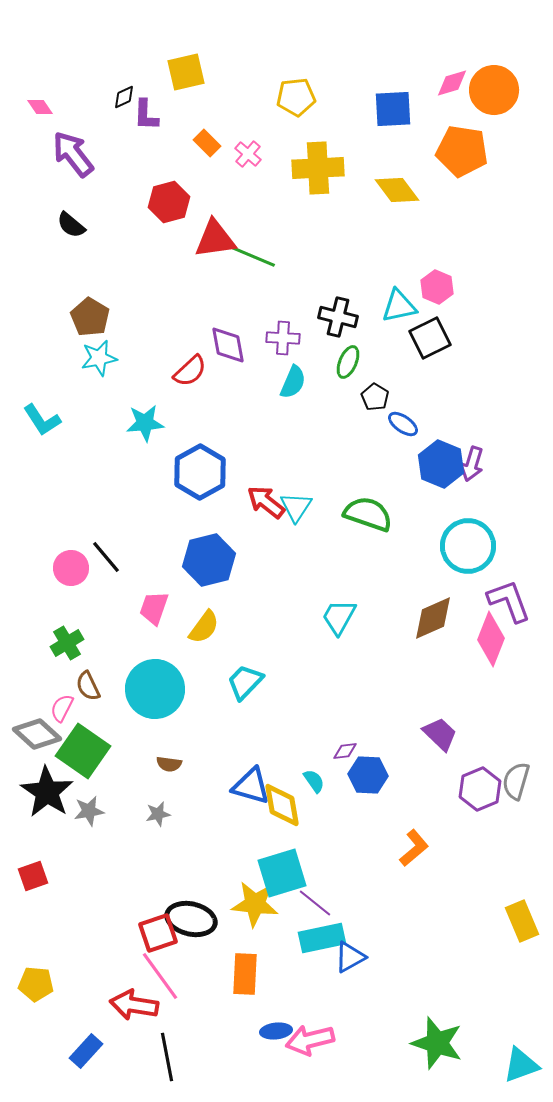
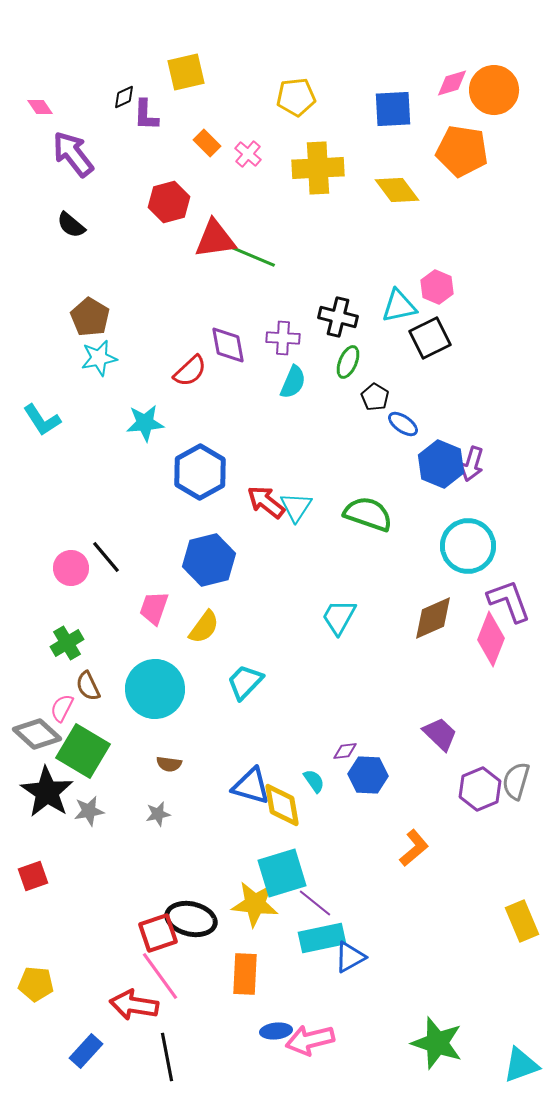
green square at (83, 751): rotated 4 degrees counterclockwise
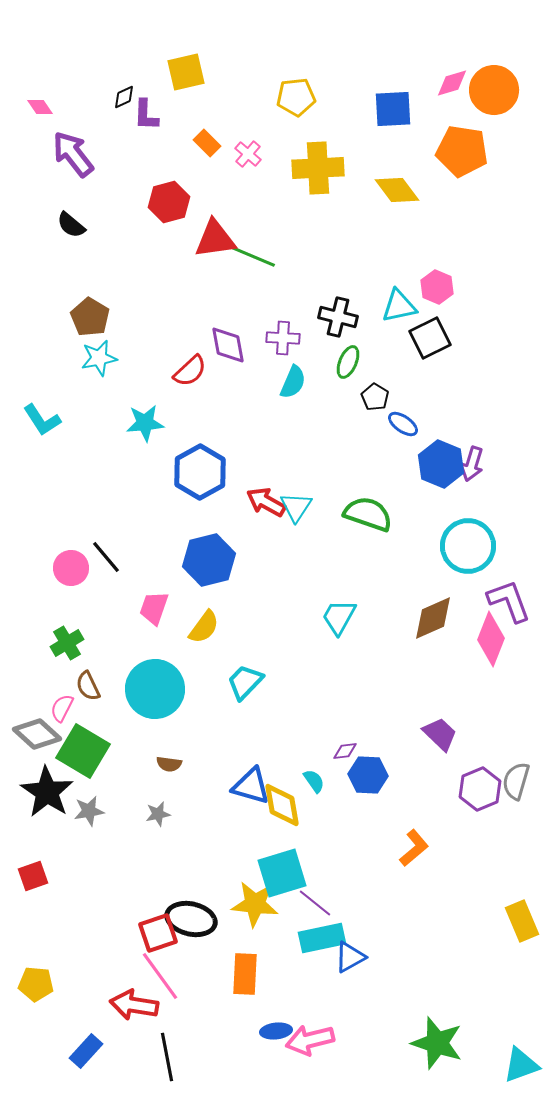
red arrow at (266, 502): rotated 9 degrees counterclockwise
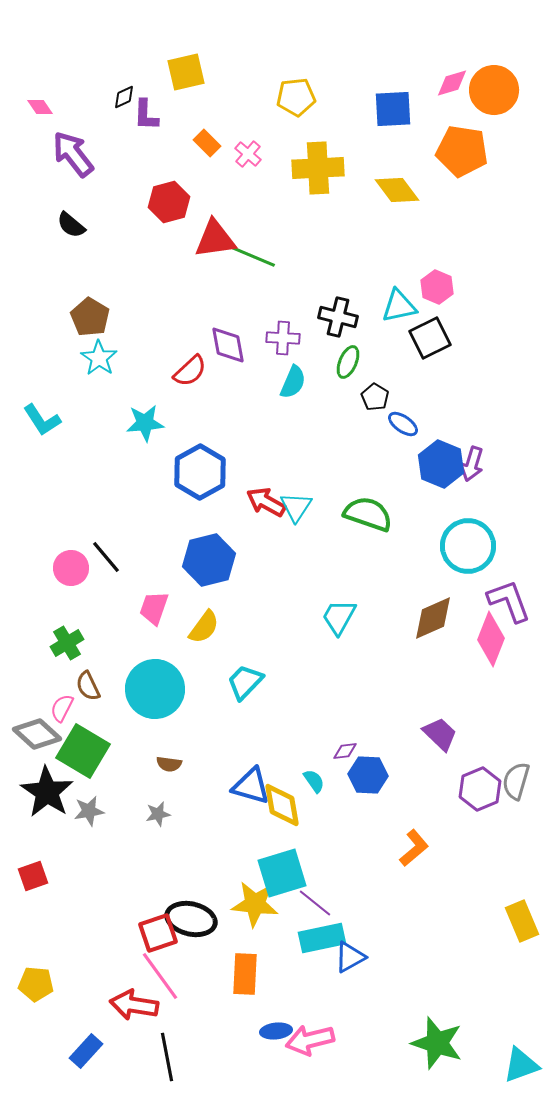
cyan star at (99, 358): rotated 27 degrees counterclockwise
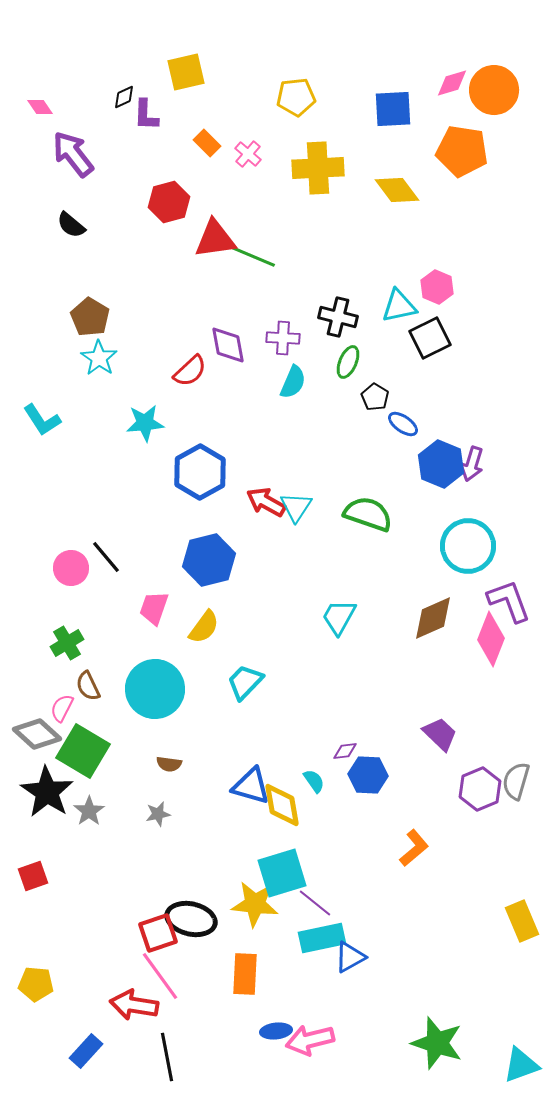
gray star at (89, 811): rotated 24 degrees counterclockwise
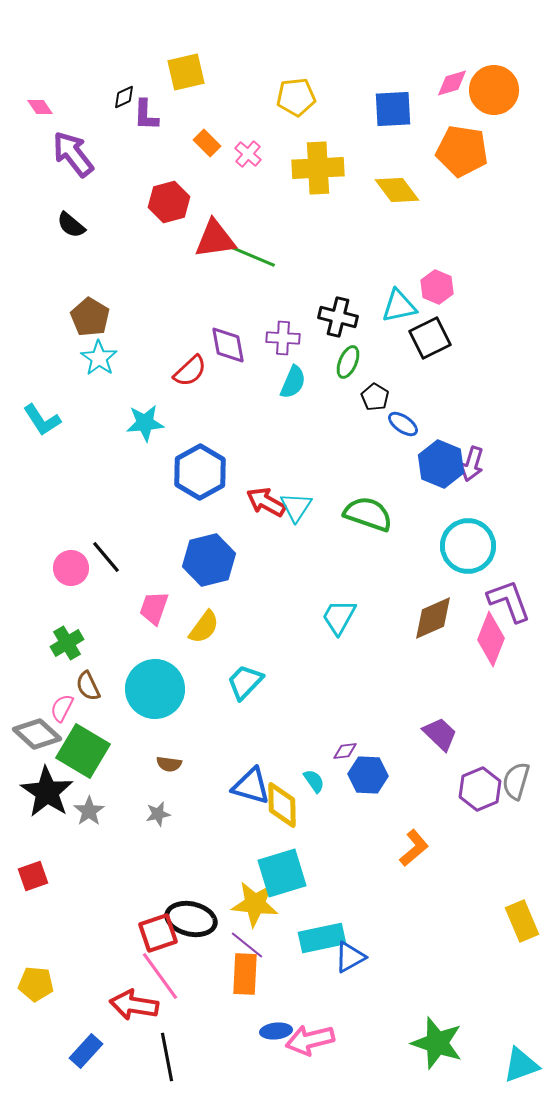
yellow diamond at (282, 805): rotated 9 degrees clockwise
purple line at (315, 903): moved 68 px left, 42 px down
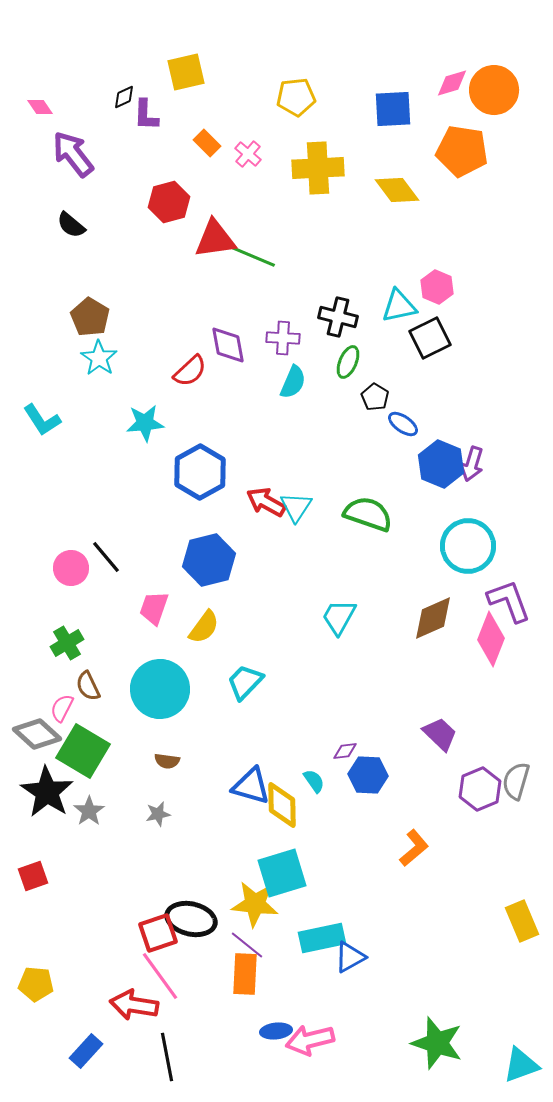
cyan circle at (155, 689): moved 5 px right
brown semicircle at (169, 764): moved 2 px left, 3 px up
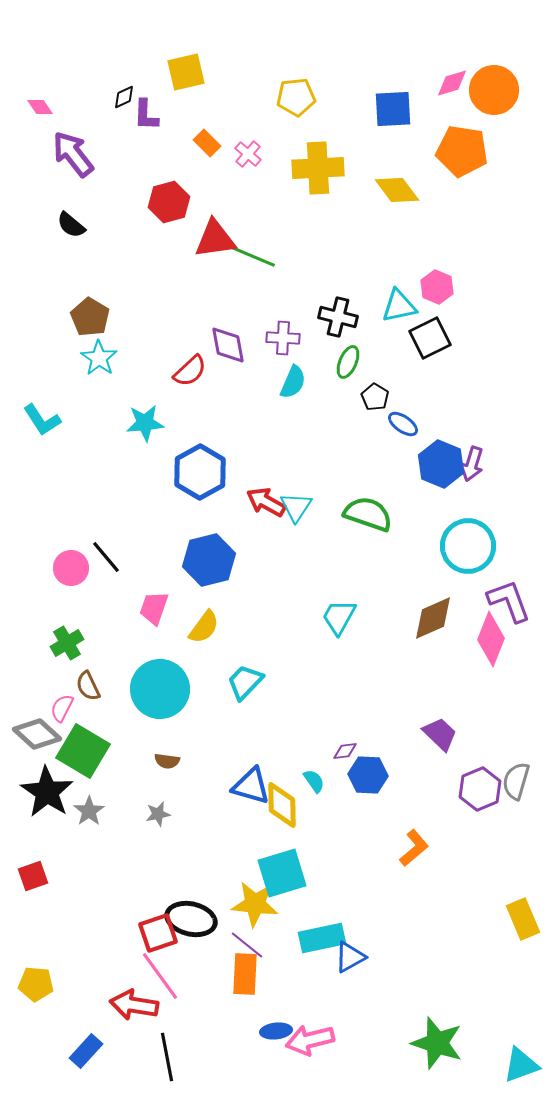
yellow rectangle at (522, 921): moved 1 px right, 2 px up
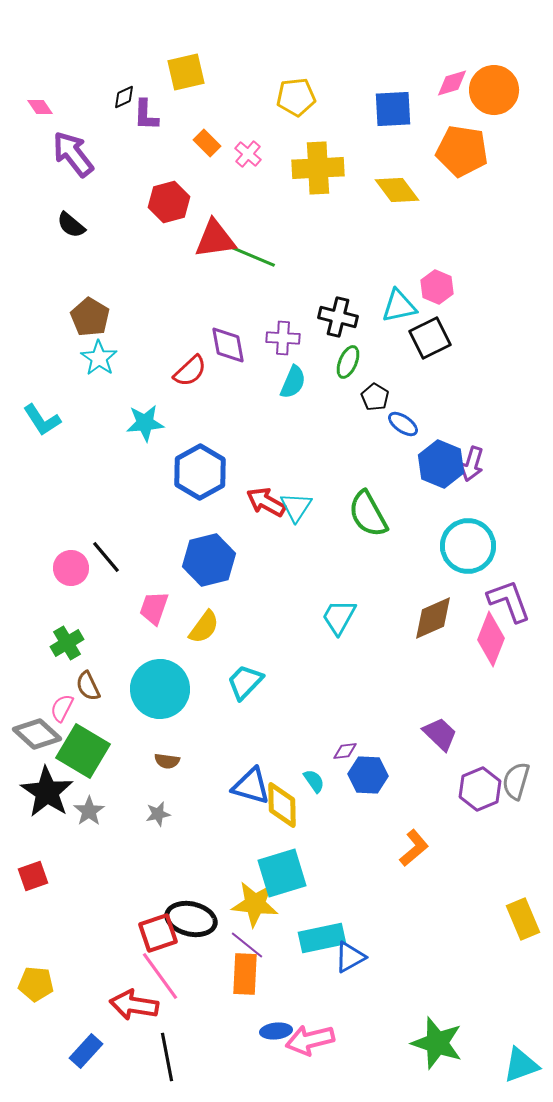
green semicircle at (368, 514): rotated 138 degrees counterclockwise
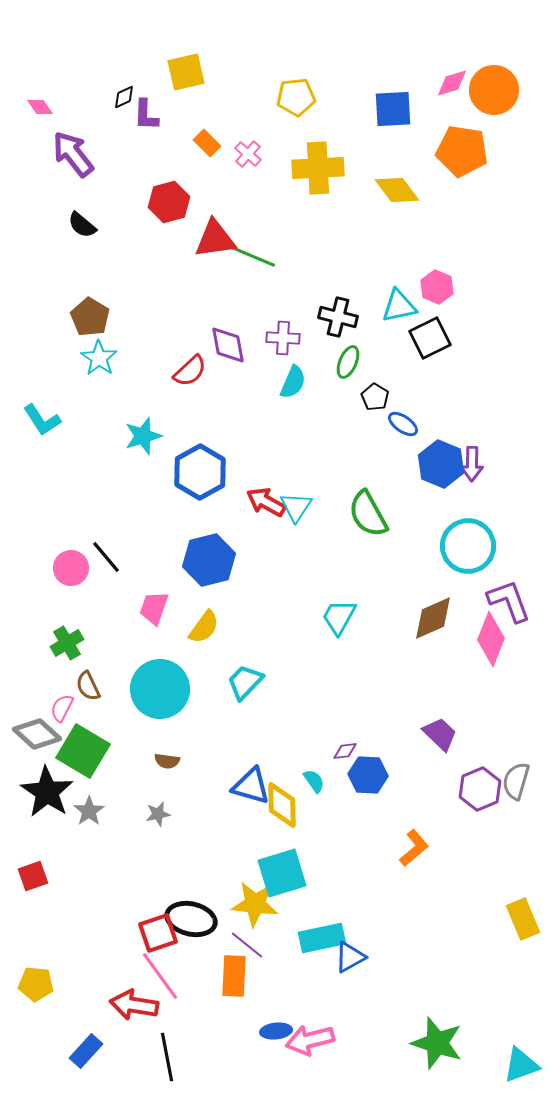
black semicircle at (71, 225): moved 11 px right
cyan star at (145, 423): moved 2 px left, 13 px down; rotated 12 degrees counterclockwise
purple arrow at (472, 464): rotated 16 degrees counterclockwise
orange rectangle at (245, 974): moved 11 px left, 2 px down
